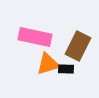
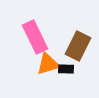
pink rectangle: rotated 52 degrees clockwise
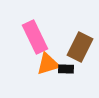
brown rectangle: moved 2 px right, 1 px down
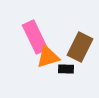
orange triangle: moved 7 px up
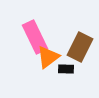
orange triangle: rotated 20 degrees counterclockwise
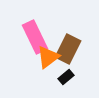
brown rectangle: moved 12 px left, 2 px down
black rectangle: moved 8 px down; rotated 42 degrees counterclockwise
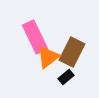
brown rectangle: moved 4 px right, 3 px down
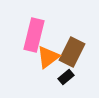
pink rectangle: moved 1 px left, 2 px up; rotated 40 degrees clockwise
